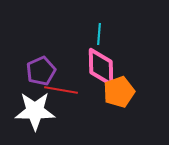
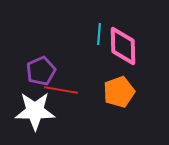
pink diamond: moved 22 px right, 21 px up
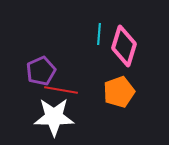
pink diamond: moved 1 px right; rotated 18 degrees clockwise
white star: moved 19 px right, 6 px down
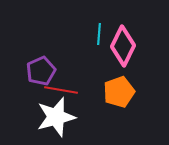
pink diamond: moved 1 px left; rotated 9 degrees clockwise
white star: moved 2 px right; rotated 15 degrees counterclockwise
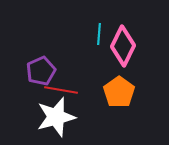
orange pentagon: rotated 16 degrees counterclockwise
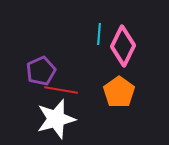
white star: moved 2 px down
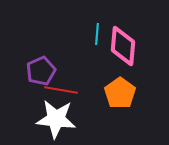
cyan line: moved 2 px left
pink diamond: rotated 21 degrees counterclockwise
orange pentagon: moved 1 px right, 1 px down
white star: rotated 21 degrees clockwise
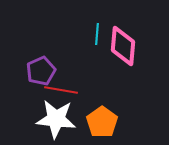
orange pentagon: moved 18 px left, 29 px down
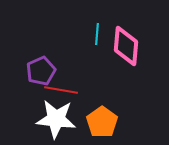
pink diamond: moved 3 px right
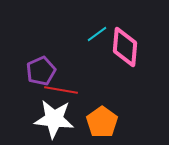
cyan line: rotated 50 degrees clockwise
pink diamond: moved 1 px left, 1 px down
white star: moved 2 px left
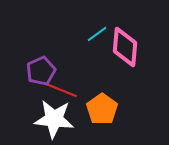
red line: rotated 12 degrees clockwise
orange pentagon: moved 13 px up
